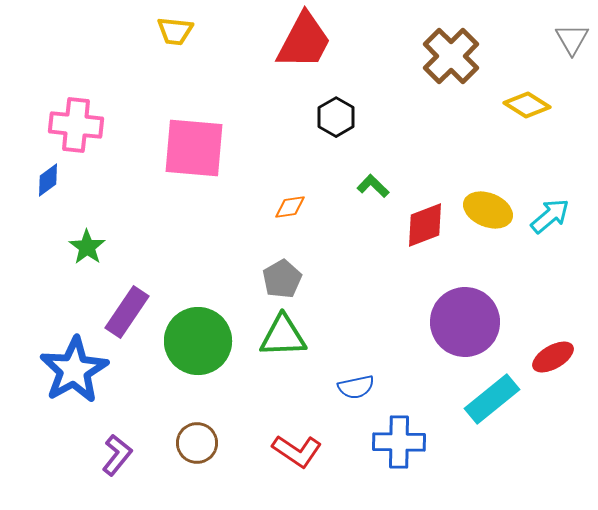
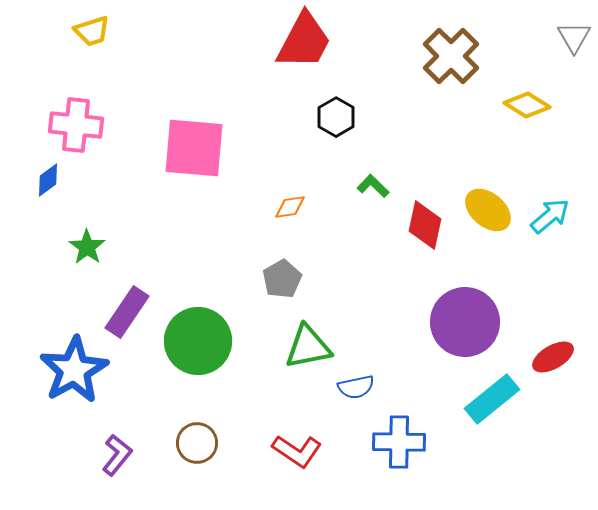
yellow trapezoid: moved 83 px left; rotated 24 degrees counterclockwise
gray triangle: moved 2 px right, 2 px up
yellow ellipse: rotated 18 degrees clockwise
red diamond: rotated 57 degrees counterclockwise
green triangle: moved 25 px right, 11 px down; rotated 9 degrees counterclockwise
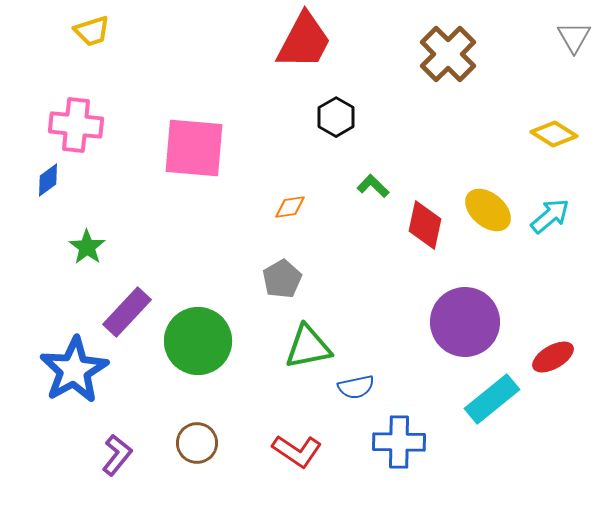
brown cross: moved 3 px left, 2 px up
yellow diamond: moved 27 px right, 29 px down
purple rectangle: rotated 9 degrees clockwise
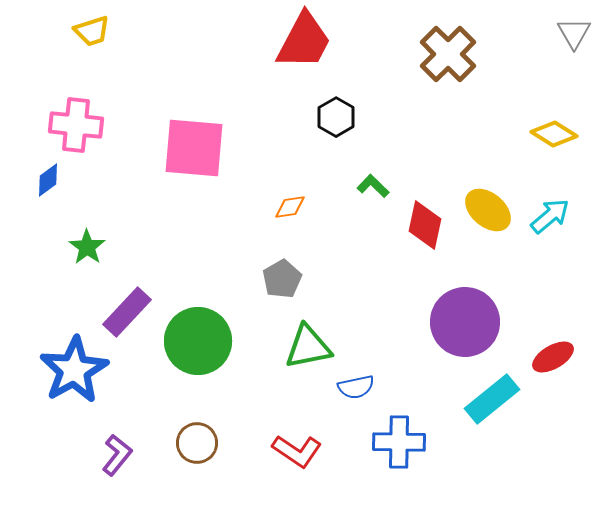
gray triangle: moved 4 px up
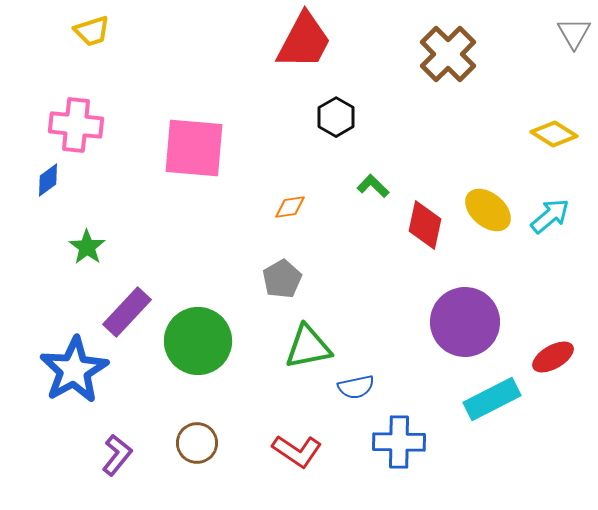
cyan rectangle: rotated 12 degrees clockwise
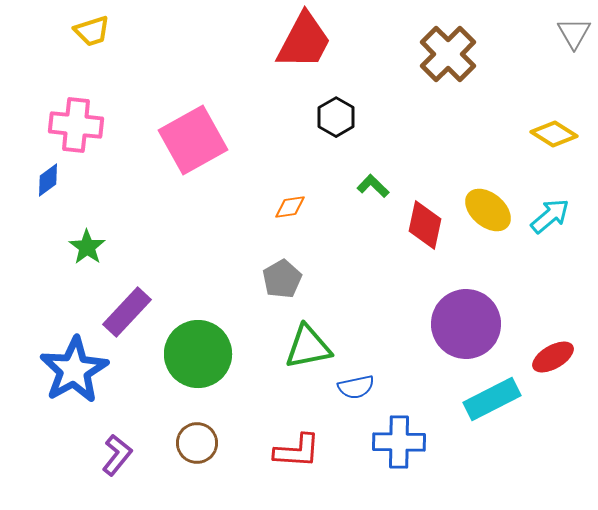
pink square: moved 1 px left, 8 px up; rotated 34 degrees counterclockwise
purple circle: moved 1 px right, 2 px down
green circle: moved 13 px down
red L-shape: rotated 30 degrees counterclockwise
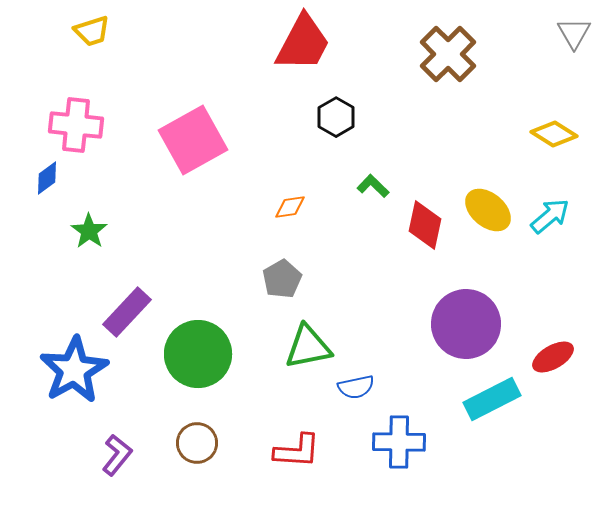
red trapezoid: moved 1 px left, 2 px down
blue diamond: moved 1 px left, 2 px up
green star: moved 2 px right, 16 px up
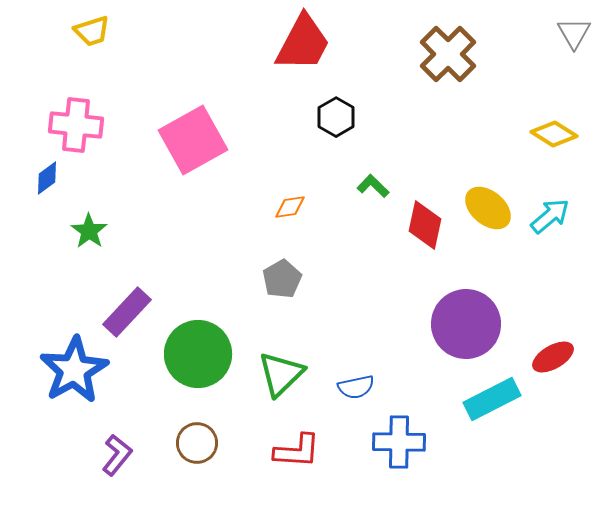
yellow ellipse: moved 2 px up
green triangle: moved 27 px left, 27 px down; rotated 33 degrees counterclockwise
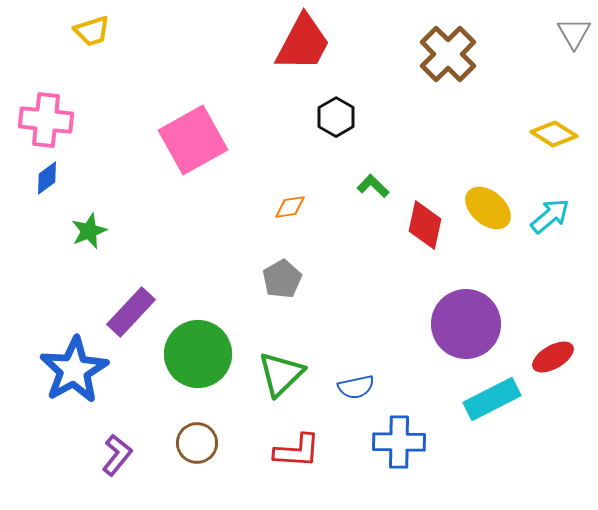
pink cross: moved 30 px left, 5 px up
green star: rotated 15 degrees clockwise
purple rectangle: moved 4 px right
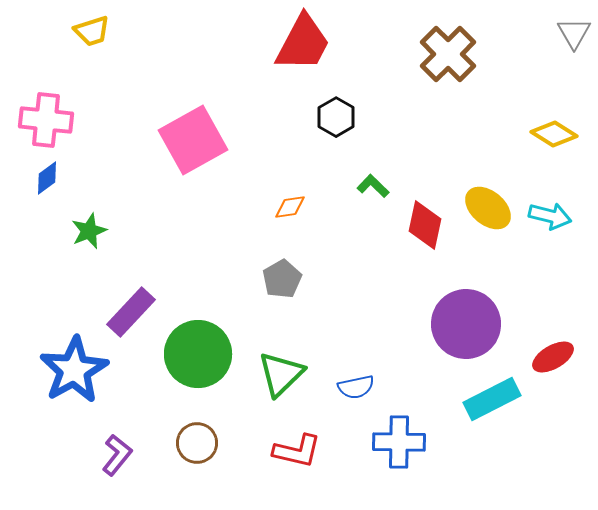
cyan arrow: rotated 54 degrees clockwise
red L-shape: rotated 9 degrees clockwise
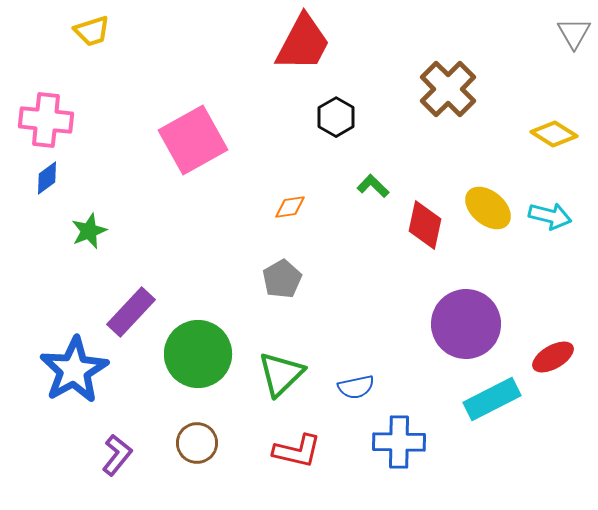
brown cross: moved 35 px down
